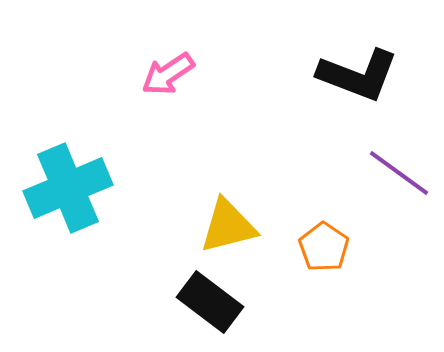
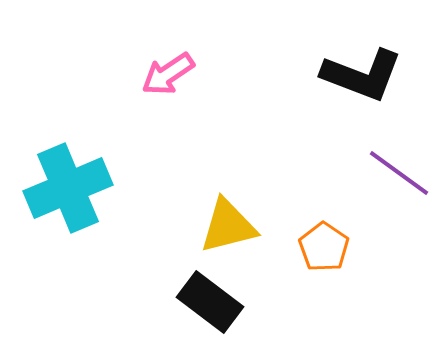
black L-shape: moved 4 px right
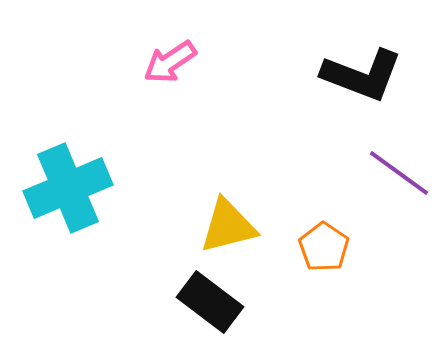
pink arrow: moved 2 px right, 12 px up
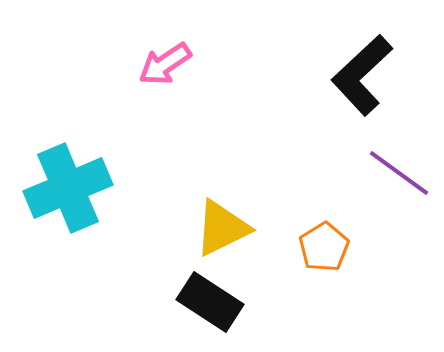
pink arrow: moved 5 px left, 2 px down
black L-shape: rotated 116 degrees clockwise
yellow triangle: moved 6 px left, 2 px down; rotated 12 degrees counterclockwise
orange pentagon: rotated 6 degrees clockwise
black rectangle: rotated 4 degrees counterclockwise
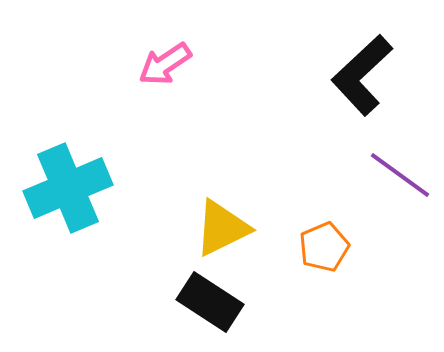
purple line: moved 1 px right, 2 px down
orange pentagon: rotated 9 degrees clockwise
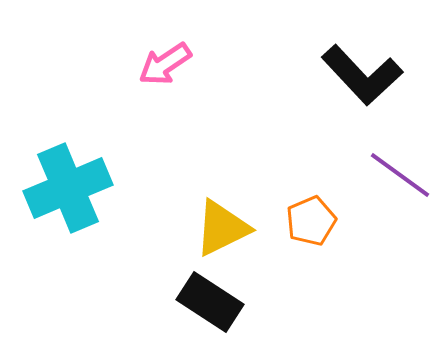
black L-shape: rotated 90 degrees counterclockwise
orange pentagon: moved 13 px left, 26 px up
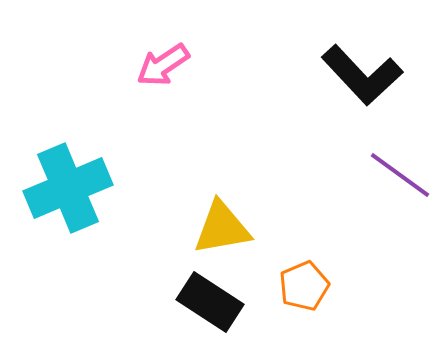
pink arrow: moved 2 px left, 1 px down
orange pentagon: moved 7 px left, 65 px down
yellow triangle: rotated 16 degrees clockwise
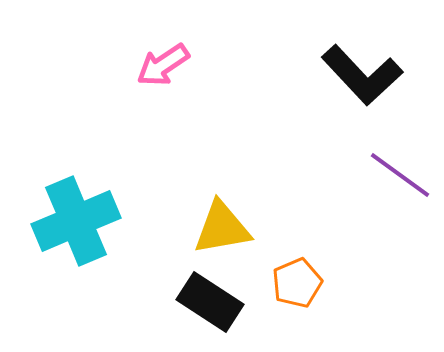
cyan cross: moved 8 px right, 33 px down
orange pentagon: moved 7 px left, 3 px up
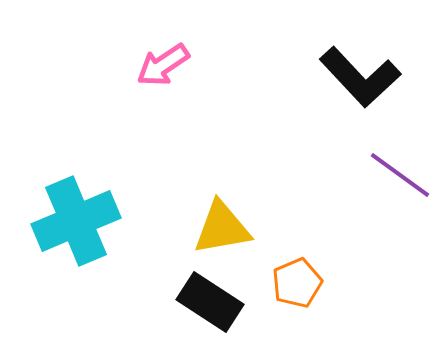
black L-shape: moved 2 px left, 2 px down
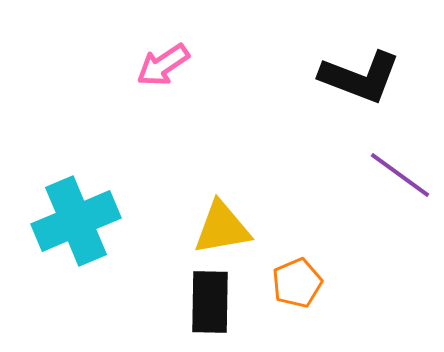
black L-shape: rotated 26 degrees counterclockwise
black rectangle: rotated 58 degrees clockwise
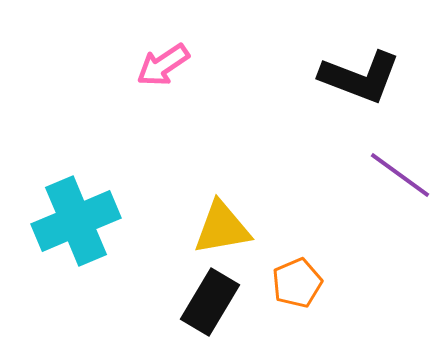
black rectangle: rotated 30 degrees clockwise
